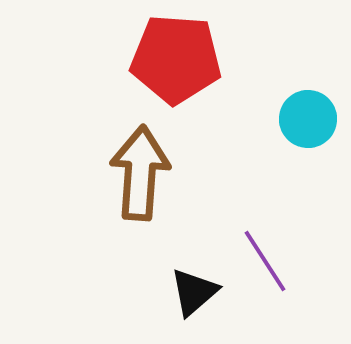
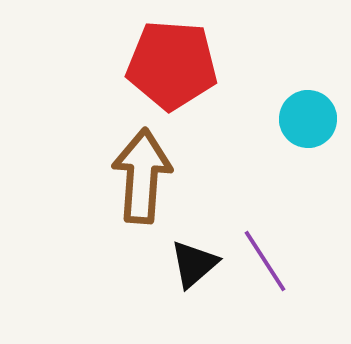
red pentagon: moved 4 px left, 6 px down
brown arrow: moved 2 px right, 3 px down
black triangle: moved 28 px up
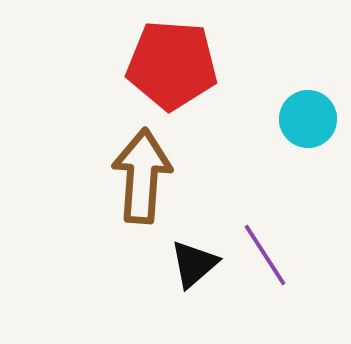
purple line: moved 6 px up
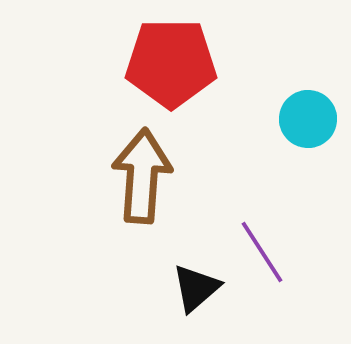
red pentagon: moved 1 px left, 2 px up; rotated 4 degrees counterclockwise
purple line: moved 3 px left, 3 px up
black triangle: moved 2 px right, 24 px down
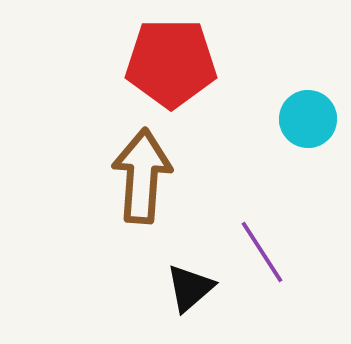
black triangle: moved 6 px left
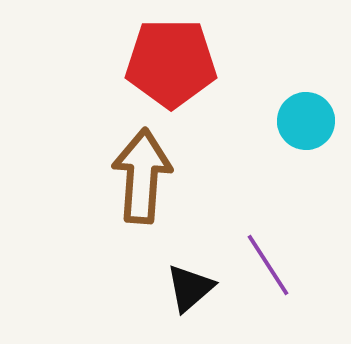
cyan circle: moved 2 px left, 2 px down
purple line: moved 6 px right, 13 px down
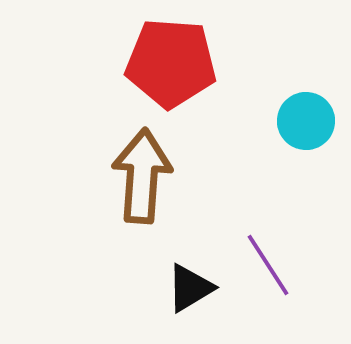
red pentagon: rotated 4 degrees clockwise
black triangle: rotated 10 degrees clockwise
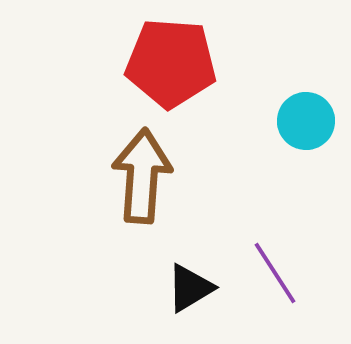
purple line: moved 7 px right, 8 px down
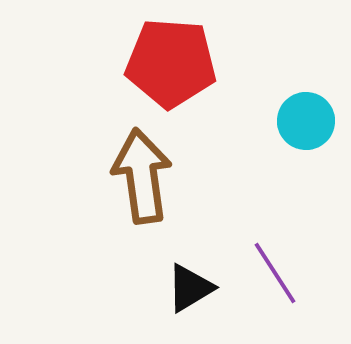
brown arrow: rotated 12 degrees counterclockwise
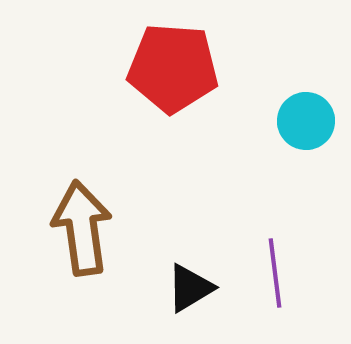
red pentagon: moved 2 px right, 5 px down
brown arrow: moved 60 px left, 52 px down
purple line: rotated 26 degrees clockwise
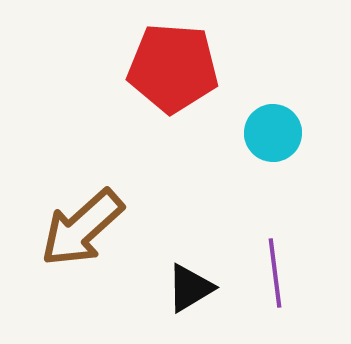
cyan circle: moved 33 px left, 12 px down
brown arrow: rotated 124 degrees counterclockwise
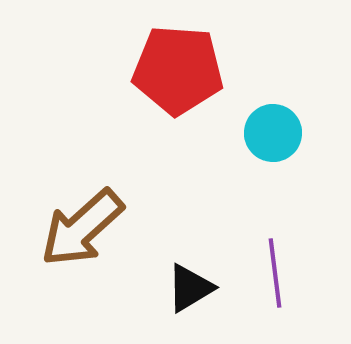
red pentagon: moved 5 px right, 2 px down
